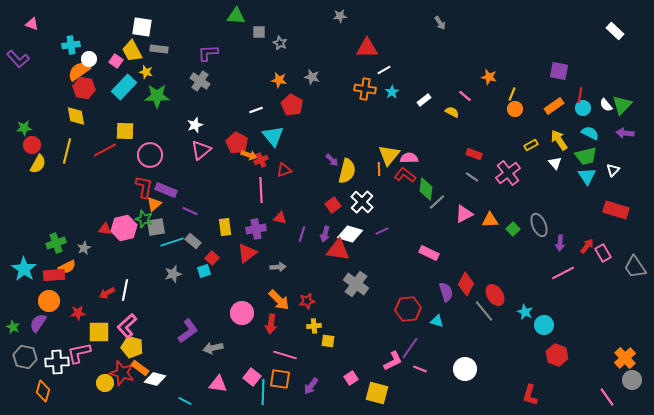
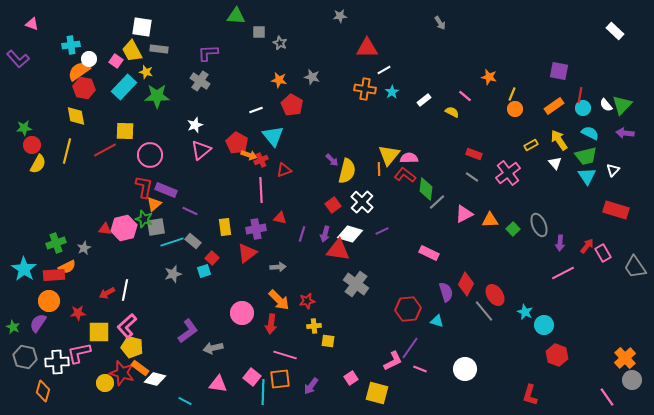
orange square at (280, 379): rotated 15 degrees counterclockwise
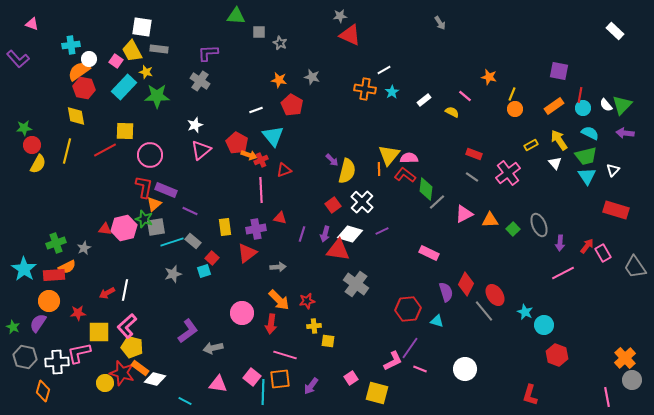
red triangle at (367, 48): moved 17 px left, 13 px up; rotated 25 degrees clockwise
pink line at (607, 397): rotated 24 degrees clockwise
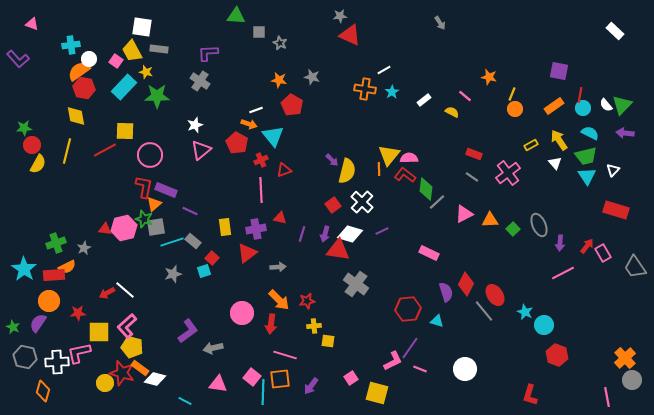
orange arrow at (249, 155): moved 31 px up
white line at (125, 290): rotated 60 degrees counterclockwise
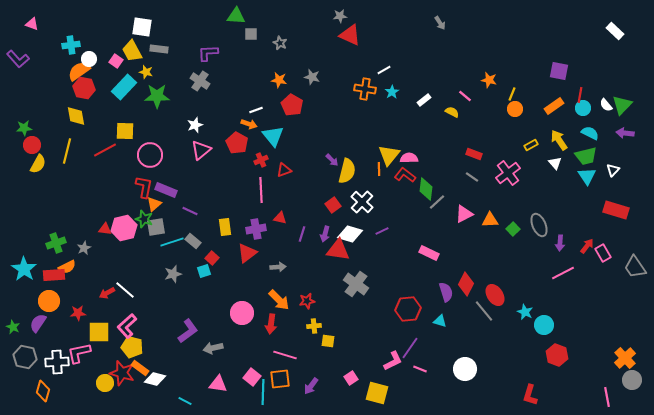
gray square at (259, 32): moved 8 px left, 2 px down
orange star at (489, 77): moved 3 px down
cyan triangle at (437, 321): moved 3 px right
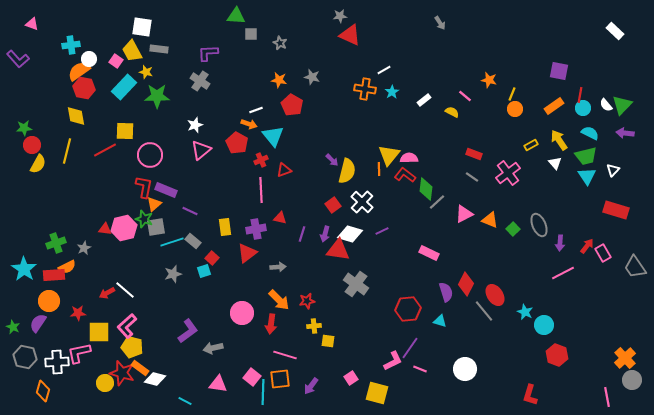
orange triangle at (490, 220): rotated 24 degrees clockwise
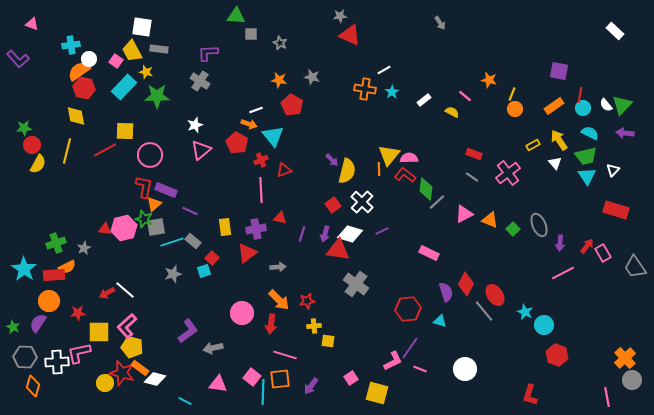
yellow rectangle at (531, 145): moved 2 px right
gray hexagon at (25, 357): rotated 10 degrees counterclockwise
orange diamond at (43, 391): moved 10 px left, 5 px up
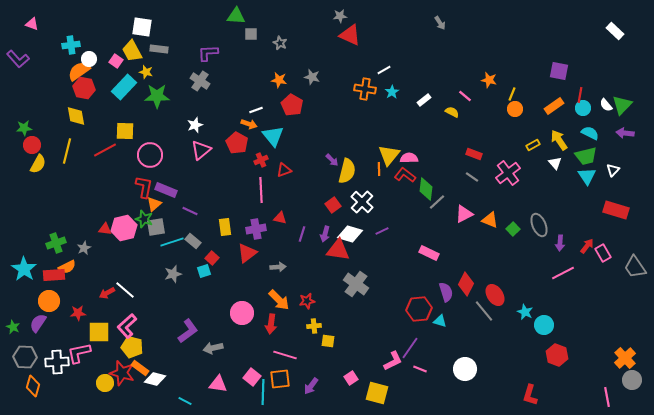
red hexagon at (408, 309): moved 11 px right
